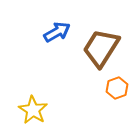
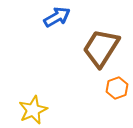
blue arrow: moved 15 px up
yellow star: rotated 16 degrees clockwise
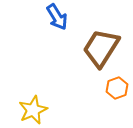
blue arrow: rotated 88 degrees clockwise
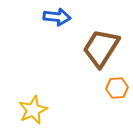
blue arrow: rotated 52 degrees counterclockwise
orange hexagon: rotated 15 degrees clockwise
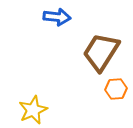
brown trapezoid: moved 4 px down
orange hexagon: moved 1 px left, 1 px down
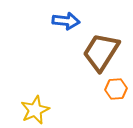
blue arrow: moved 9 px right, 4 px down
yellow star: moved 2 px right
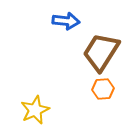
orange hexagon: moved 13 px left
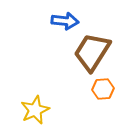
blue arrow: moved 1 px left
brown trapezoid: moved 9 px left
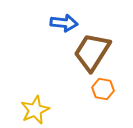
blue arrow: moved 1 px left, 2 px down
orange hexagon: rotated 15 degrees clockwise
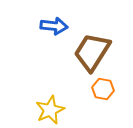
blue arrow: moved 10 px left, 3 px down
yellow star: moved 15 px right
